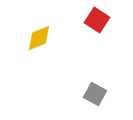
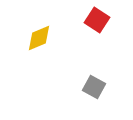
gray square: moved 1 px left, 7 px up
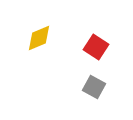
red square: moved 1 px left, 27 px down
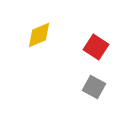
yellow diamond: moved 3 px up
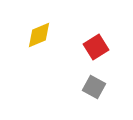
red square: rotated 25 degrees clockwise
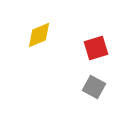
red square: moved 1 px down; rotated 15 degrees clockwise
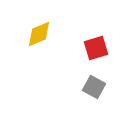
yellow diamond: moved 1 px up
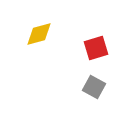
yellow diamond: rotated 8 degrees clockwise
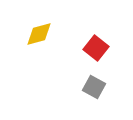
red square: rotated 35 degrees counterclockwise
